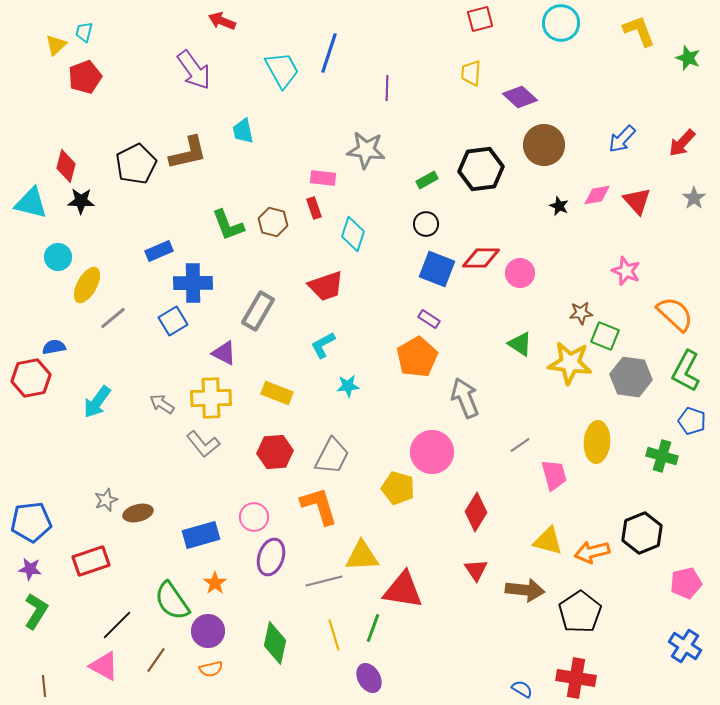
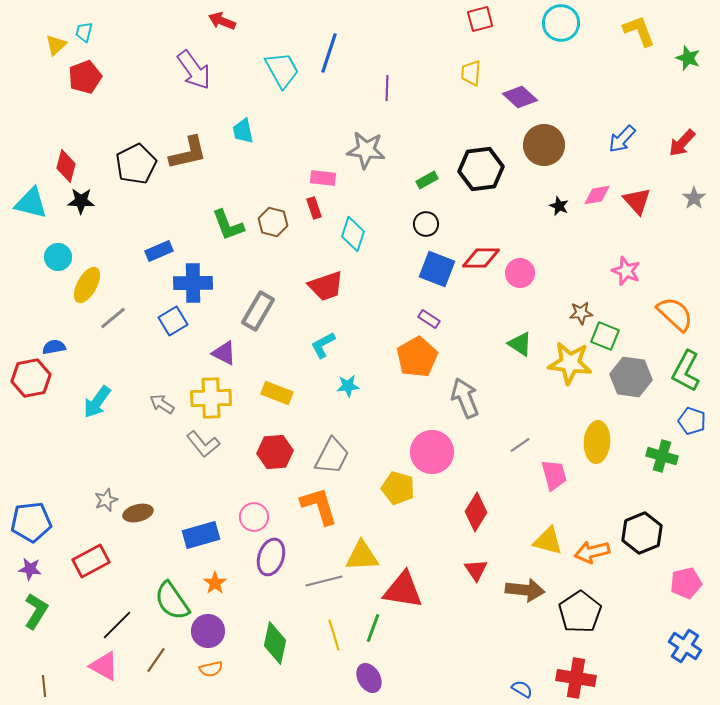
red rectangle at (91, 561): rotated 9 degrees counterclockwise
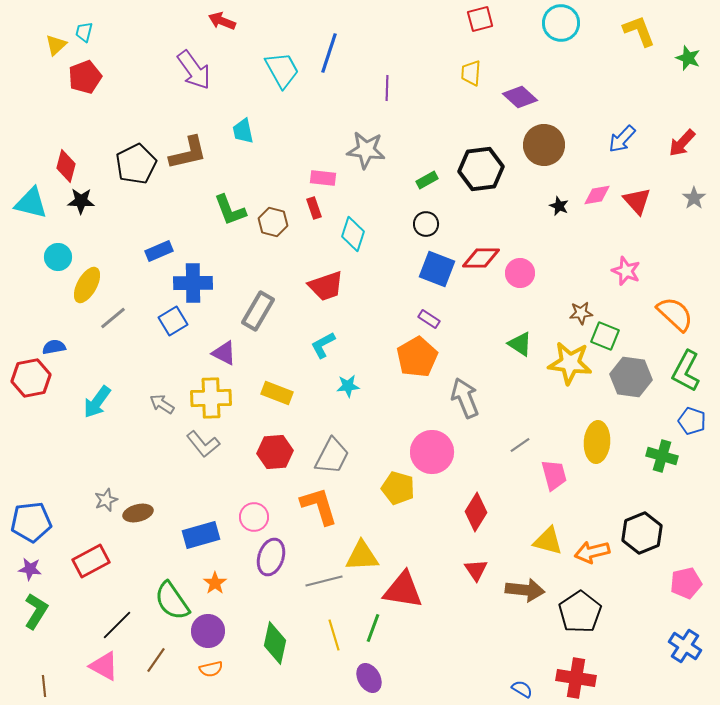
green L-shape at (228, 225): moved 2 px right, 15 px up
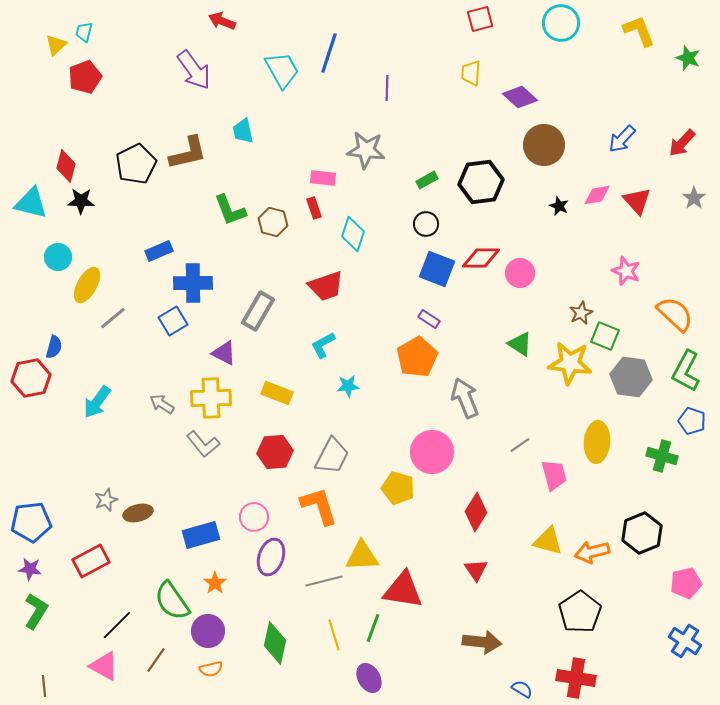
black hexagon at (481, 169): moved 13 px down
brown star at (581, 313): rotated 20 degrees counterclockwise
blue semicircle at (54, 347): rotated 115 degrees clockwise
brown arrow at (525, 590): moved 43 px left, 52 px down
blue cross at (685, 646): moved 5 px up
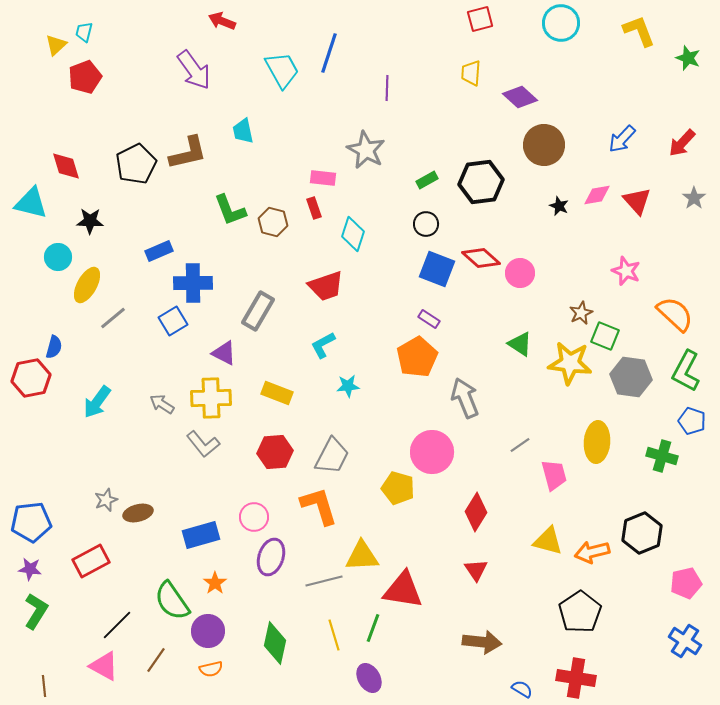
gray star at (366, 150): rotated 21 degrees clockwise
red diamond at (66, 166): rotated 32 degrees counterclockwise
black star at (81, 201): moved 9 px right, 20 px down
red diamond at (481, 258): rotated 42 degrees clockwise
